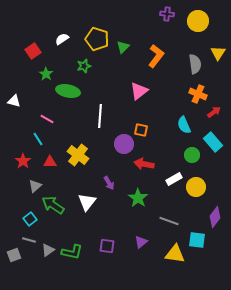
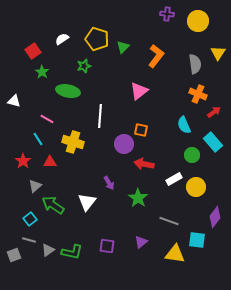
green star at (46, 74): moved 4 px left, 2 px up
yellow cross at (78, 155): moved 5 px left, 13 px up; rotated 20 degrees counterclockwise
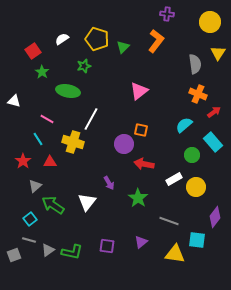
yellow circle at (198, 21): moved 12 px right, 1 px down
orange L-shape at (156, 56): moved 15 px up
white line at (100, 116): moved 9 px left, 3 px down; rotated 25 degrees clockwise
cyan semicircle at (184, 125): rotated 72 degrees clockwise
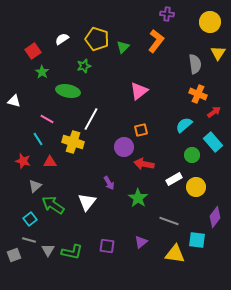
orange square at (141, 130): rotated 24 degrees counterclockwise
purple circle at (124, 144): moved 3 px down
red star at (23, 161): rotated 21 degrees counterclockwise
gray triangle at (48, 250): rotated 24 degrees counterclockwise
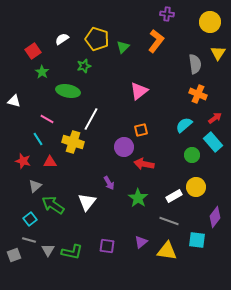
red arrow at (214, 112): moved 1 px right, 6 px down
white rectangle at (174, 179): moved 17 px down
yellow triangle at (175, 254): moved 8 px left, 3 px up
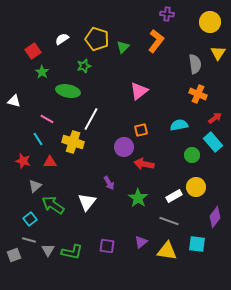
cyan semicircle at (184, 125): moved 5 px left; rotated 30 degrees clockwise
cyan square at (197, 240): moved 4 px down
